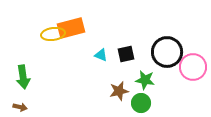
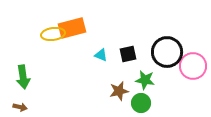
orange rectangle: moved 1 px right
black square: moved 2 px right
pink circle: moved 1 px up
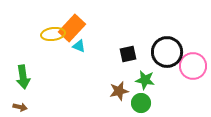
orange rectangle: rotated 32 degrees counterclockwise
cyan triangle: moved 22 px left, 9 px up
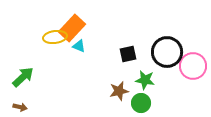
yellow ellipse: moved 2 px right, 3 px down
green arrow: rotated 125 degrees counterclockwise
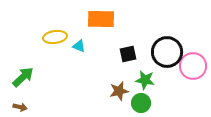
orange rectangle: moved 29 px right, 9 px up; rotated 48 degrees clockwise
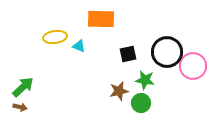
green arrow: moved 10 px down
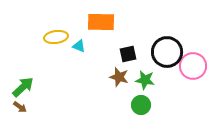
orange rectangle: moved 3 px down
yellow ellipse: moved 1 px right
brown star: moved 14 px up; rotated 30 degrees clockwise
green circle: moved 2 px down
brown arrow: rotated 24 degrees clockwise
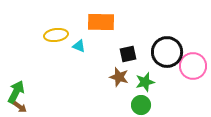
yellow ellipse: moved 2 px up
green star: moved 2 px down; rotated 24 degrees counterclockwise
green arrow: moved 7 px left, 5 px down; rotated 20 degrees counterclockwise
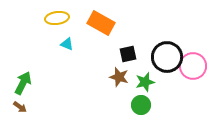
orange rectangle: moved 1 px down; rotated 28 degrees clockwise
yellow ellipse: moved 1 px right, 17 px up
cyan triangle: moved 12 px left, 2 px up
black circle: moved 5 px down
green arrow: moved 7 px right, 9 px up
